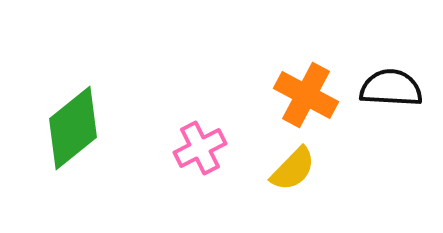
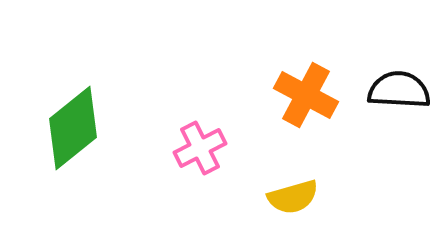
black semicircle: moved 8 px right, 2 px down
yellow semicircle: moved 28 px down; rotated 30 degrees clockwise
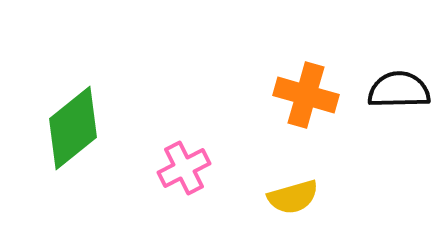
black semicircle: rotated 4 degrees counterclockwise
orange cross: rotated 12 degrees counterclockwise
pink cross: moved 16 px left, 20 px down
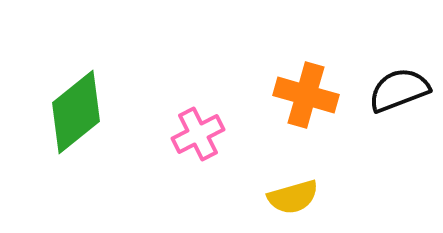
black semicircle: rotated 20 degrees counterclockwise
green diamond: moved 3 px right, 16 px up
pink cross: moved 14 px right, 34 px up
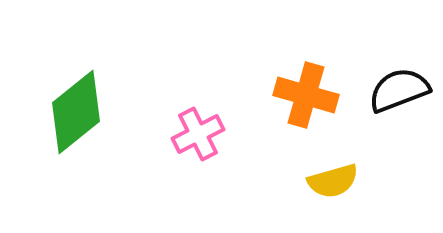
yellow semicircle: moved 40 px right, 16 px up
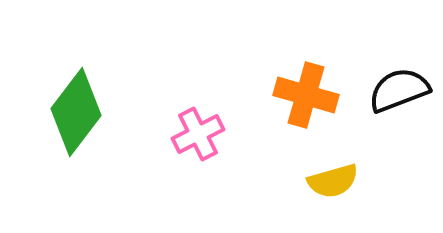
green diamond: rotated 14 degrees counterclockwise
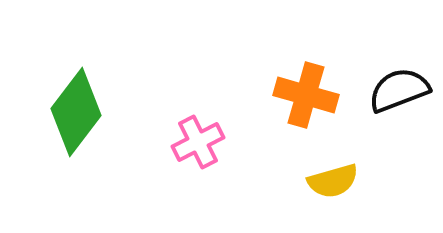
pink cross: moved 8 px down
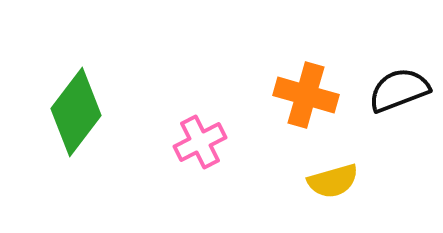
pink cross: moved 2 px right
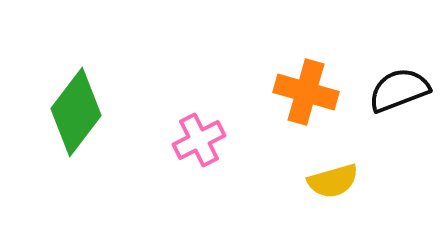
orange cross: moved 3 px up
pink cross: moved 1 px left, 2 px up
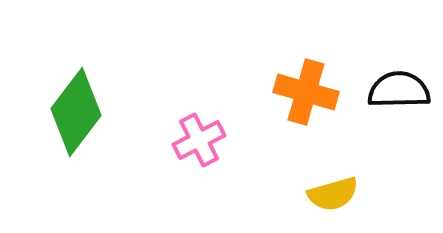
black semicircle: rotated 20 degrees clockwise
yellow semicircle: moved 13 px down
